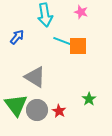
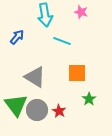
orange square: moved 1 px left, 27 px down
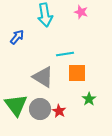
cyan line: moved 3 px right, 13 px down; rotated 30 degrees counterclockwise
gray triangle: moved 8 px right
gray circle: moved 3 px right, 1 px up
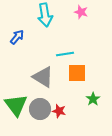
green star: moved 4 px right
red star: rotated 16 degrees counterclockwise
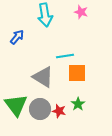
cyan line: moved 2 px down
green star: moved 15 px left, 5 px down
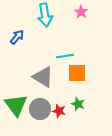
pink star: rotated 16 degrees clockwise
green star: rotated 16 degrees counterclockwise
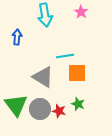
blue arrow: rotated 35 degrees counterclockwise
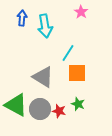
cyan arrow: moved 11 px down
blue arrow: moved 5 px right, 19 px up
cyan line: moved 3 px right, 3 px up; rotated 48 degrees counterclockwise
green triangle: rotated 25 degrees counterclockwise
